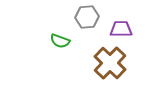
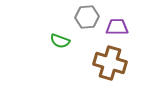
purple trapezoid: moved 4 px left, 2 px up
brown cross: rotated 28 degrees counterclockwise
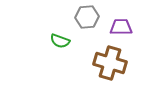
purple trapezoid: moved 4 px right
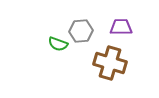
gray hexagon: moved 6 px left, 14 px down
green semicircle: moved 2 px left, 3 px down
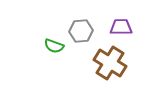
green semicircle: moved 4 px left, 2 px down
brown cross: rotated 16 degrees clockwise
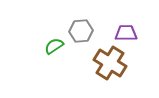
purple trapezoid: moved 5 px right, 6 px down
green semicircle: rotated 126 degrees clockwise
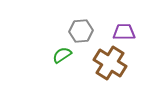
purple trapezoid: moved 2 px left, 1 px up
green semicircle: moved 8 px right, 9 px down
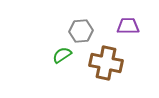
purple trapezoid: moved 4 px right, 6 px up
brown cross: moved 4 px left; rotated 20 degrees counterclockwise
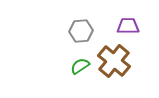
green semicircle: moved 18 px right, 11 px down
brown cross: moved 8 px right, 2 px up; rotated 28 degrees clockwise
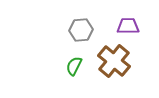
gray hexagon: moved 1 px up
green semicircle: moved 6 px left; rotated 30 degrees counterclockwise
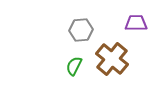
purple trapezoid: moved 8 px right, 3 px up
brown cross: moved 2 px left, 2 px up
